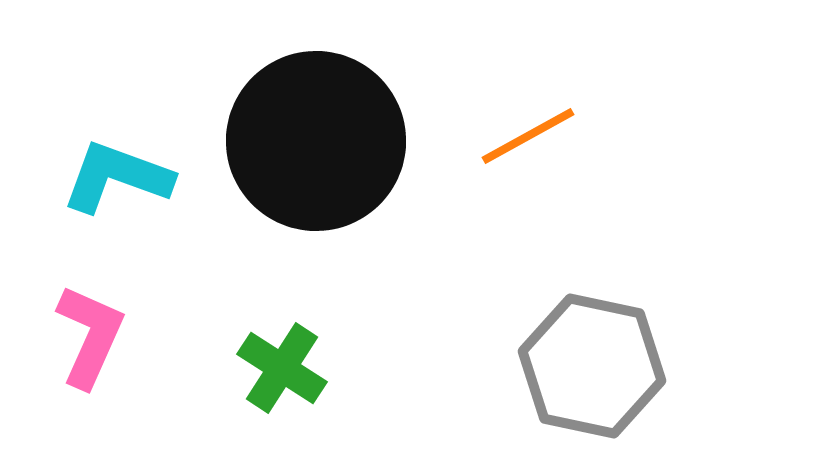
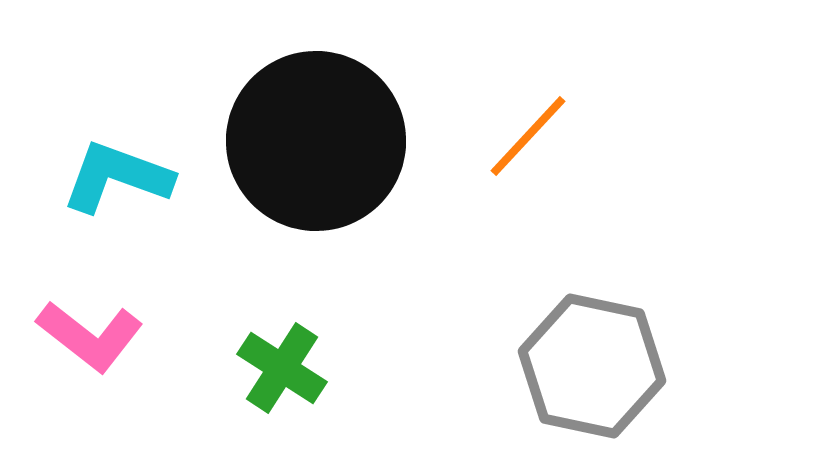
orange line: rotated 18 degrees counterclockwise
pink L-shape: rotated 104 degrees clockwise
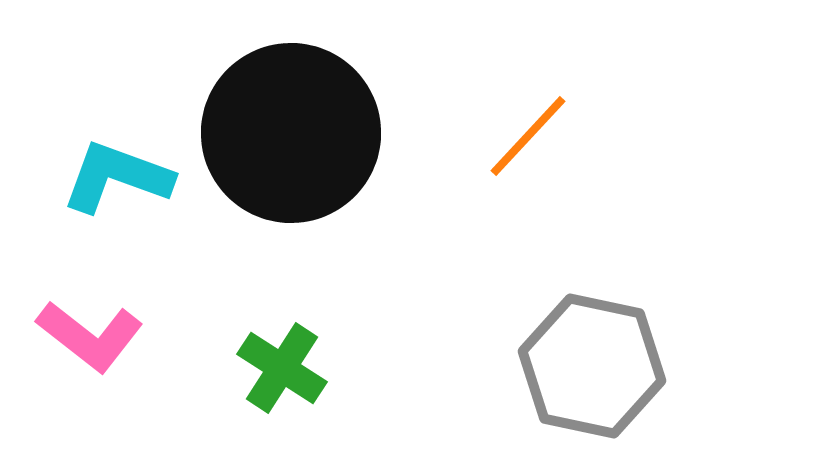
black circle: moved 25 px left, 8 px up
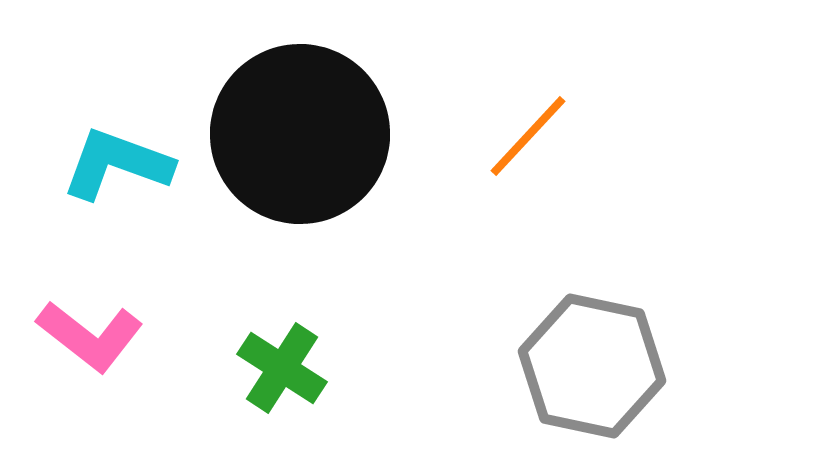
black circle: moved 9 px right, 1 px down
cyan L-shape: moved 13 px up
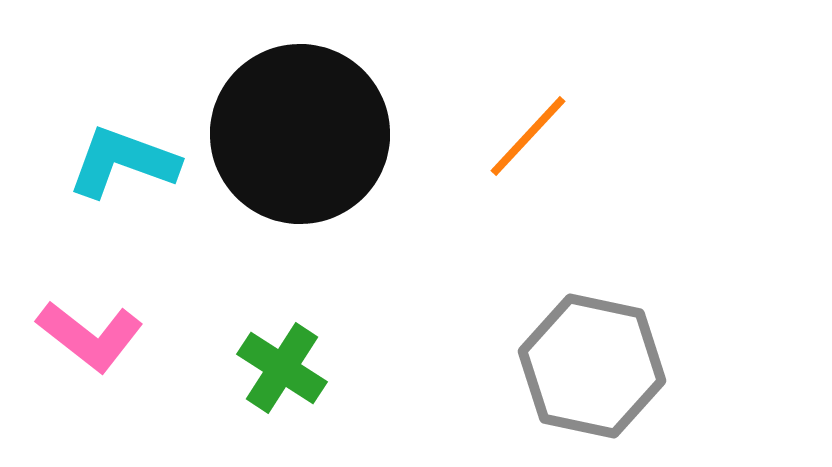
cyan L-shape: moved 6 px right, 2 px up
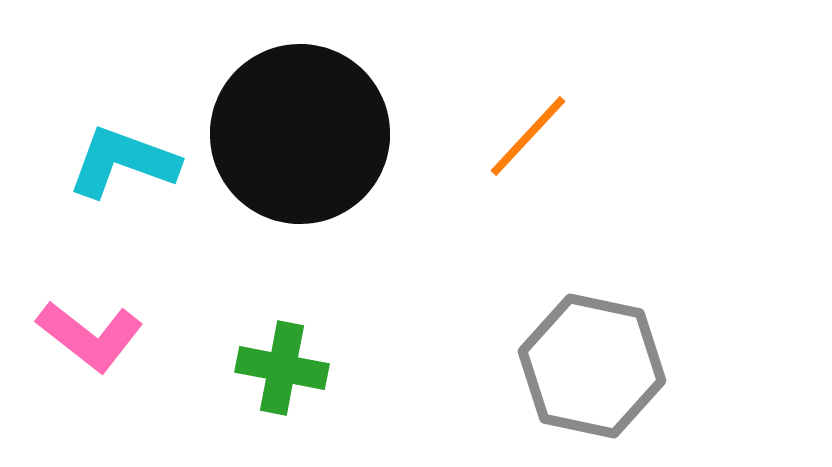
green cross: rotated 22 degrees counterclockwise
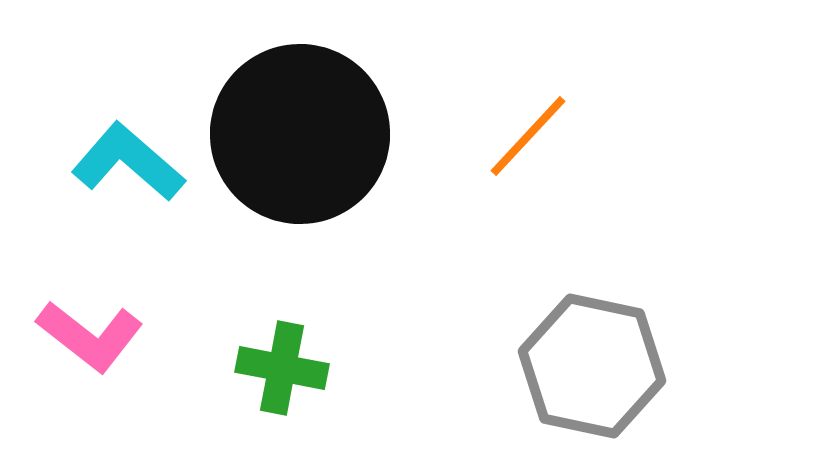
cyan L-shape: moved 5 px right; rotated 21 degrees clockwise
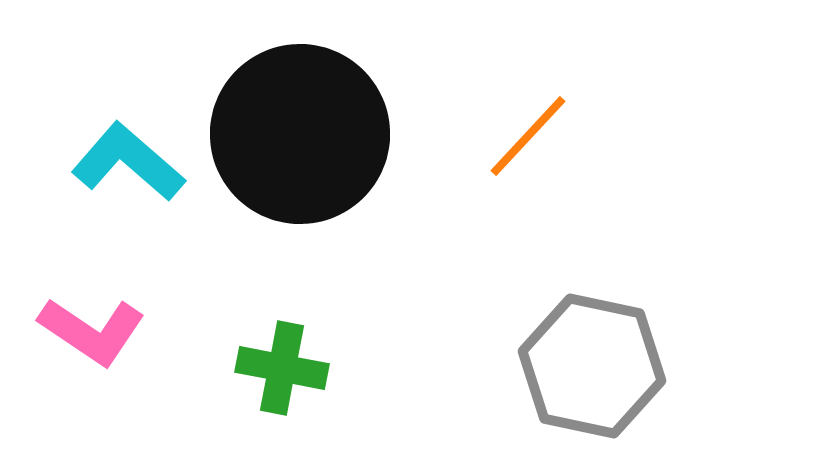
pink L-shape: moved 2 px right, 5 px up; rotated 4 degrees counterclockwise
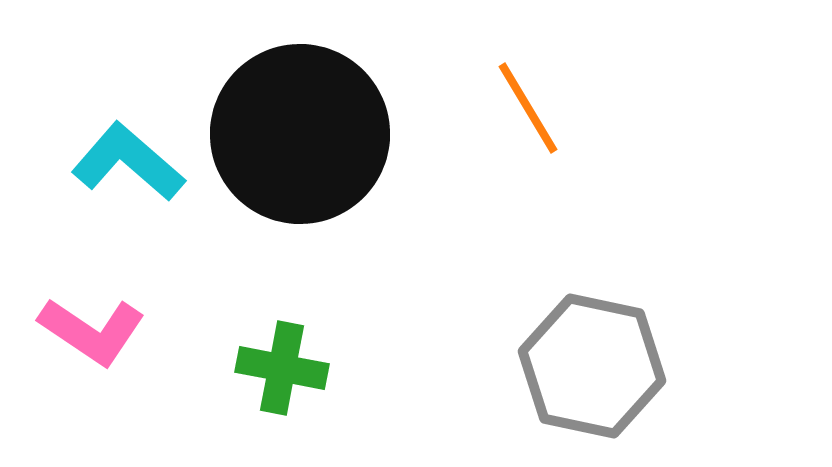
orange line: moved 28 px up; rotated 74 degrees counterclockwise
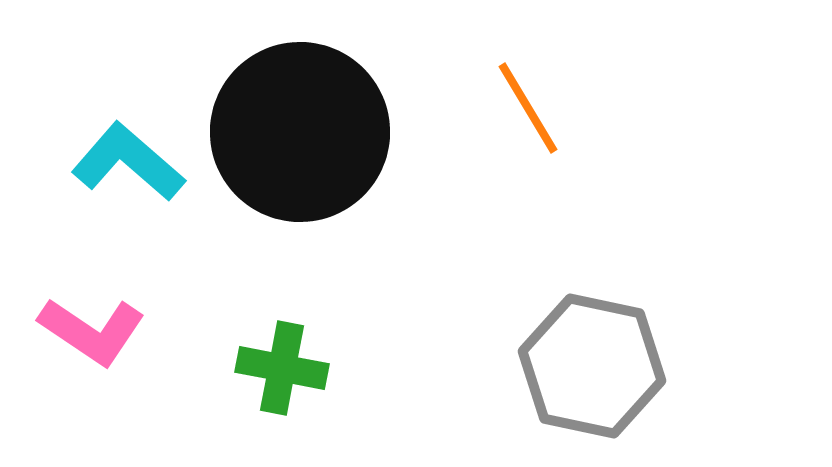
black circle: moved 2 px up
